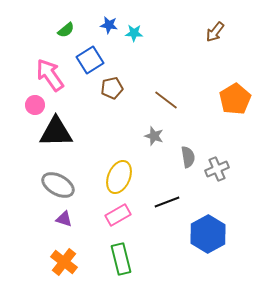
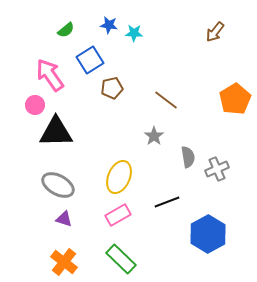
gray star: rotated 18 degrees clockwise
green rectangle: rotated 32 degrees counterclockwise
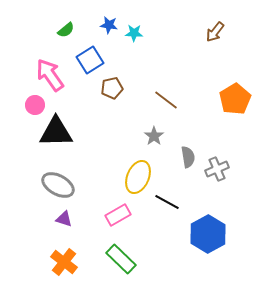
yellow ellipse: moved 19 px right
black line: rotated 50 degrees clockwise
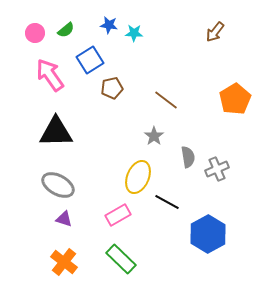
pink circle: moved 72 px up
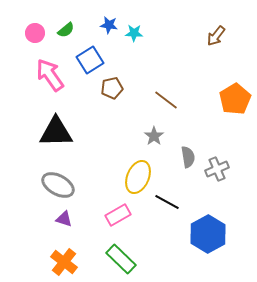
brown arrow: moved 1 px right, 4 px down
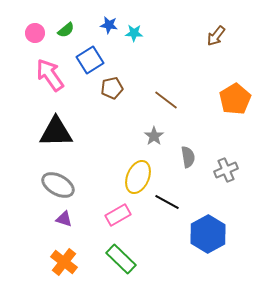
gray cross: moved 9 px right, 1 px down
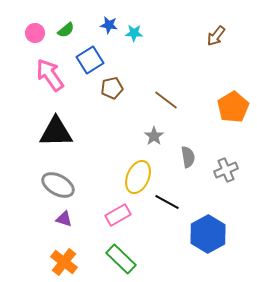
orange pentagon: moved 2 px left, 8 px down
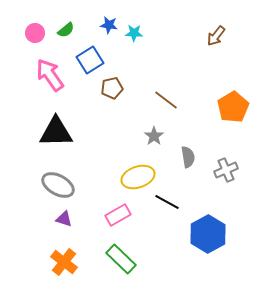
yellow ellipse: rotated 48 degrees clockwise
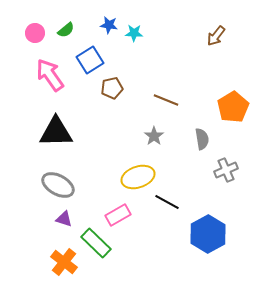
brown line: rotated 15 degrees counterclockwise
gray semicircle: moved 14 px right, 18 px up
green rectangle: moved 25 px left, 16 px up
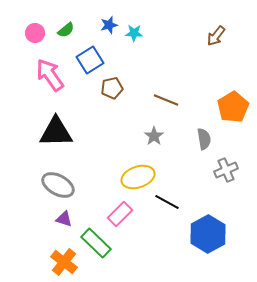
blue star: rotated 24 degrees counterclockwise
gray semicircle: moved 2 px right
pink rectangle: moved 2 px right, 1 px up; rotated 15 degrees counterclockwise
